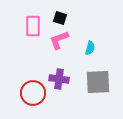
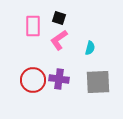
black square: moved 1 px left
pink L-shape: rotated 15 degrees counterclockwise
red circle: moved 13 px up
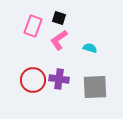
pink rectangle: rotated 20 degrees clockwise
cyan semicircle: rotated 88 degrees counterclockwise
gray square: moved 3 px left, 5 px down
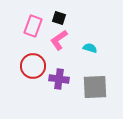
red circle: moved 14 px up
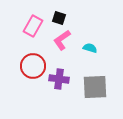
pink rectangle: rotated 10 degrees clockwise
pink L-shape: moved 3 px right
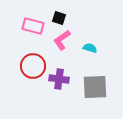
pink rectangle: rotated 75 degrees clockwise
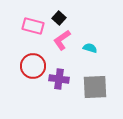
black square: rotated 24 degrees clockwise
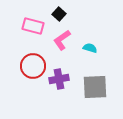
black square: moved 4 px up
purple cross: rotated 18 degrees counterclockwise
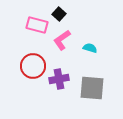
pink rectangle: moved 4 px right, 1 px up
gray square: moved 3 px left, 1 px down; rotated 8 degrees clockwise
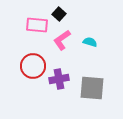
pink rectangle: rotated 10 degrees counterclockwise
cyan semicircle: moved 6 px up
